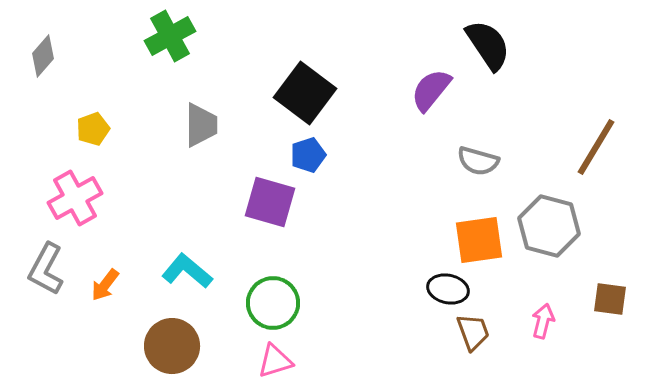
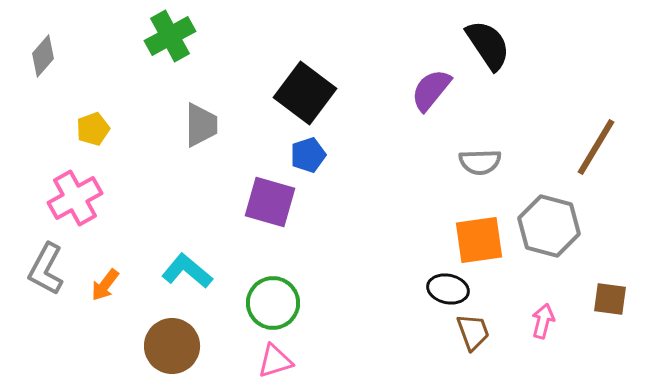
gray semicircle: moved 2 px right, 1 px down; rotated 18 degrees counterclockwise
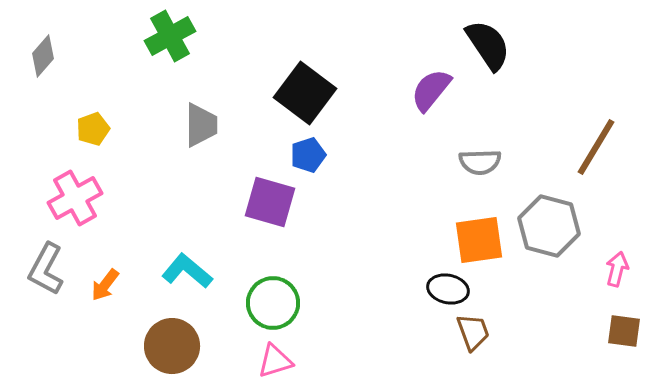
brown square: moved 14 px right, 32 px down
pink arrow: moved 74 px right, 52 px up
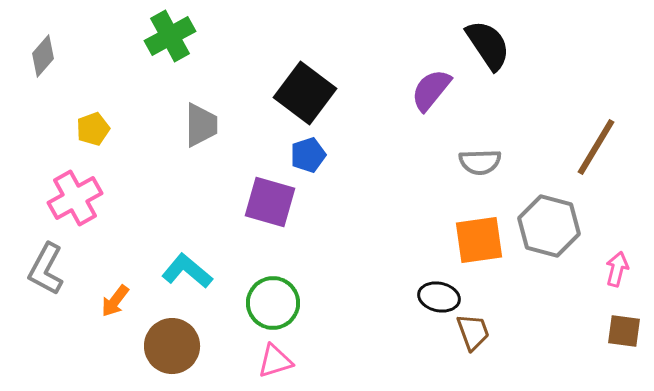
orange arrow: moved 10 px right, 16 px down
black ellipse: moved 9 px left, 8 px down
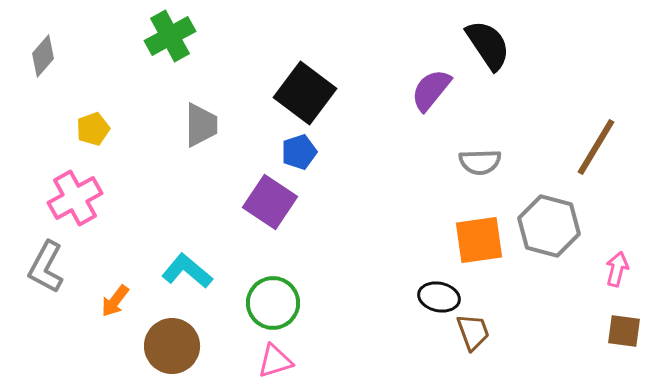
blue pentagon: moved 9 px left, 3 px up
purple square: rotated 18 degrees clockwise
gray L-shape: moved 2 px up
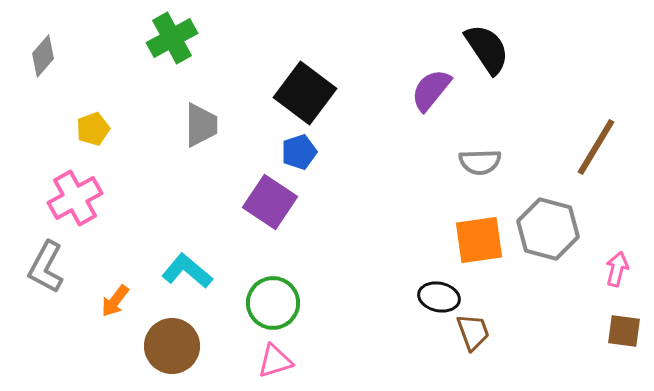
green cross: moved 2 px right, 2 px down
black semicircle: moved 1 px left, 4 px down
gray hexagon: moved 1 px left, 3 px down
